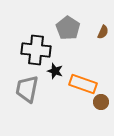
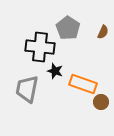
black cross: moved 4 px right, 3 px up
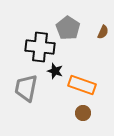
orange rectangle: moved 1 px left, 1 px down
gray trapezoid: moved 1 px left, 1 px up
brown circle: moved 18 px left, 11 px down
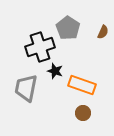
black cross: rotated 24 degrees counterclockwise
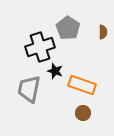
brown semicircle: rotated 24 degrees counterclockwise
gray trapezoid: moved 3 px right, 1 px down
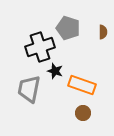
gray pentagon: rotated 15 degrees counterclockwise
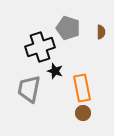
brown semicircle: moved 2 px left
orange rectangle: moved 3 px down; rotated 60 degrees clockwise
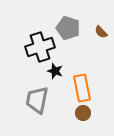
brown semicircle: rotated 136 degrees clockwise
gray trapezoid: moved 8 px right, 11 px down
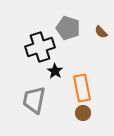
black star: rotated 14 degrees clockwise
gray trapezoid: moved 3 px left
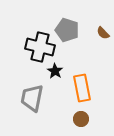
gray pentagon: moved 1 px left, 2 px down
brown semicircle: moved 2 px right, 1 px down
black cross: rotated 32 degrees clockwise
gray trapezoid: moved 2 px left, 2 px up
brown circle: moved 2 px left, 6 px down
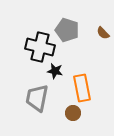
black star: rotated 21 degrees counterclockwise
gray trapezoid: moved 5 px right
brown circle: moved 8 px left, 6 px up
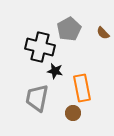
gray pentagon: moved 2 px right, 1 px up; rotated 25 degrees clockwise
